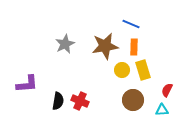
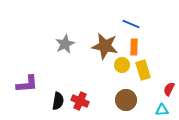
brown star: rotated 20 degrees clockwise
yellow circle: moved 5 px up
red semicircle: moved 2 px right, 1 px up
brown circle: moved 7 px left
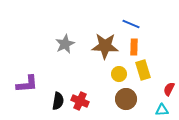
brown star: rotated 8 degrees counterclockwise
yellow circle: moved 3 px left, 9 px down
brown circle: moved 1 px up
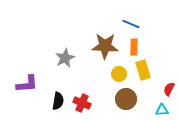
gray star: moved 14 px down
red cross: moved 2 px right, 2 px down
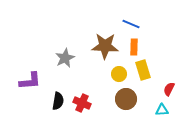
purple L-shape: moved 3 px right, 3 px up
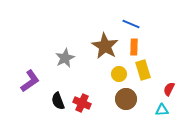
brown star: rotated 28 degrees clockwise
purple L-shape: rotated 30 degrees counterclockwise
black semicircle: rotated 150 degrees clockwise
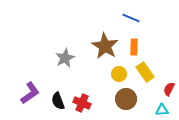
blue line: moved 6 px up
yellow rectangle: moved 2 px right, 2 px down; rotated 18 degrees counterclockwise
purple L-shape: moved 12 px down
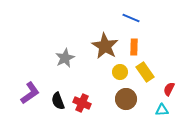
yellow circle: moved 1 px right, 2 px up
